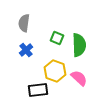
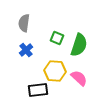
green semicircle: rotated 20 degrees clockwise
yellow hexagon: rotated 15 degrees counterclockwise
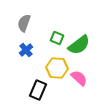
gray semicircle: rotated 12 degrees clockwise
green semicircle: rotated 35 degrees clockwise
yellow hexagon: moved 2 px right, 3 px up
black rectangle: rotated 60 degrees counterclockwise
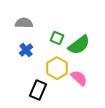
gray semicircle: rotated 72 degrees clockwise
yellow hexagon: rotated 25 degrees clockwise
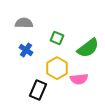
green semicircle: moved 9 px right, 3 px down
blue cross: rotated 16 degrees counterclockwise
pink semicircle: moved 1 px down; rotated 132 degrees clockwise
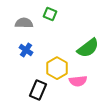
green square: moved 7 px left, 24 px up
pink semicircle: moved 1 px left, 2 px down
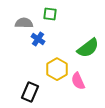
green square: rotated 16 degrees counterclockwise
blue cross: moved 12 px right, 11 px up
yellow hexagon: moved 1 px down
pink semicircle: rotated 72 degrees clockwise
black rectangle: moved 8 px left, 2 px down
